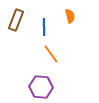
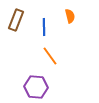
orange line: moved 1 px left, 2 px down
purple hexagon: moved 5 px left
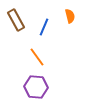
brown rectangle: rotated 50 degrees counterclockwise
blue line: rotated 24 degrees clockwise
orange line: moved 13 px left, 1 px down
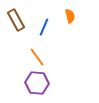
purple hexagon: moved 1 px right, 4 px up
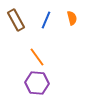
orange semicircle: moved 2 px right, 2 px down
blue line: moved 2 px right, 7 px up
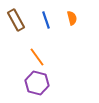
blue line: rotated 42 degrees counterclockwise
purple hexagon: rotated 10 degrees clockwise
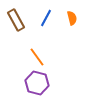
blue line: moved 2 px up; rotated 48 degrees clockwise
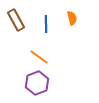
blue line: moved 6 px down; rotated 30 degrees counterclockwise
orange line: moved 2 px right; rotated 18 degrees counterclockwise
purple hexagon: rotated 25 degrees clockwise
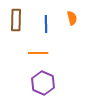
brown rectangle: rotated 30 degrees clockwise
orange line: moved 1 px left, 4 px up; rotated 36 degrees counterclockwise
purple hexagon: moved 6 px right; rotated 15 degrees counterclockwise
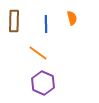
brown rectangle: moved 2 px left, 1 px down
orange line: rotated 36 degrees clockwise
